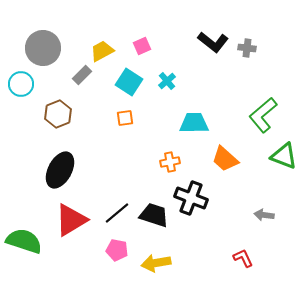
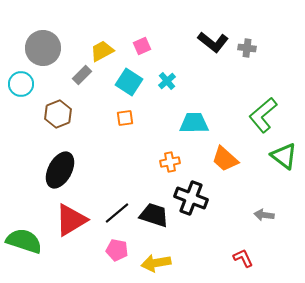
green triangle: rotated 16 degrees clockwise
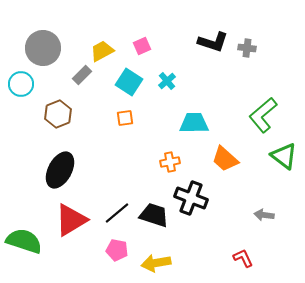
black L-shape: rotated 20 degrees counterclockwise
